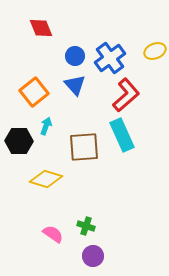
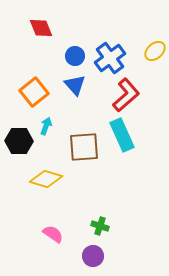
yellow ellipse: rotated 20 degrees counterclockwise
green cross: moved 14 px right
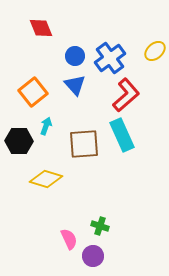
orange square: moved 1 px left
brown square: moved 3 px up
pink semicircle: moved 16 px right, 5 px down; rotated 30 degrees clockwise
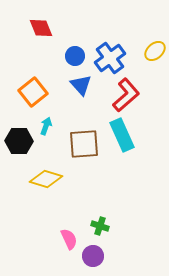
blue triangle: moved 6 px right
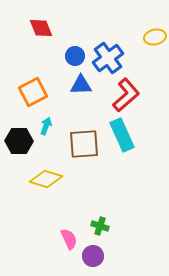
yellow ellipse: moved 14 px up; rotated 30 degrees clockwise
blue cross: moved 2 px left
blue triangle: rotated 50 degrees counterclockwise
orange square: rotated 12 degrees clockwise
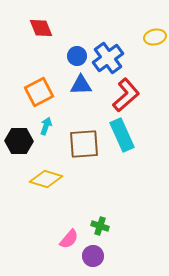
blue circle: moved 2 px right
orange square: moved 6 px right
pink semicircle: rotated 65 degrees clockwise
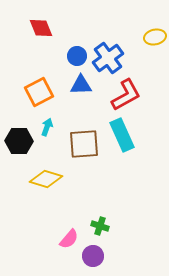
red L-shape: rotated 12 degrees clockwise
cyan arrow: moved 1 px right, 1 px down
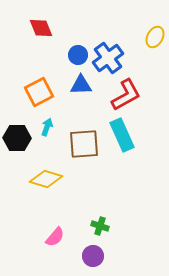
yellow ellipse: rotated 50 degrees counterclockwise
blue circle: moved 1 px right, 1 px up
black hexagon: moved 2 px left, 3 px up
pink semicircle: moved 14 px left, 2 px up
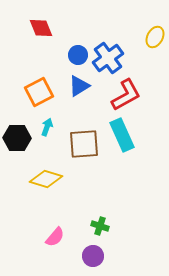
blue triangle: moved 2 px left, 1 px down; rotated 30 degrees counterclockwise
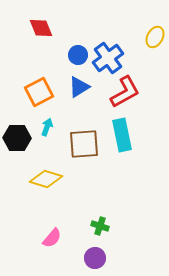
blue triangle: moved 1 px down
red L-shape: moved 1 px left, 3 px up
cyan rectangle: rotated 12 degrees clockwise
pink semicircle: moved 3 px left, 1 px down
purple circle: moved 2 px right, 2 px down
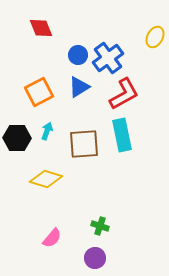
red L-shape: moved 1 px left, 2 px down
cyan arrow: moved 4 px down
